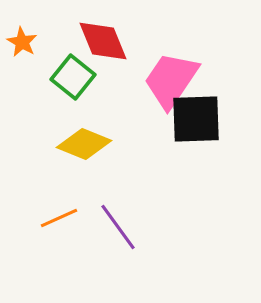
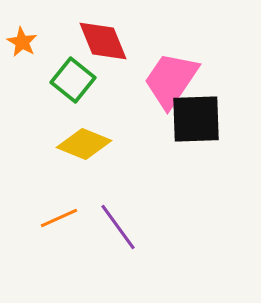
green square: moved 3 px down
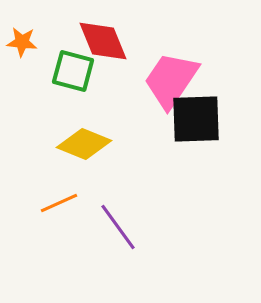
orange star: rotated 24 degrees counterclockwise
green square: moved 9 px up; rotated 24 degrees counterclockwise
orange line: moved 15 px up
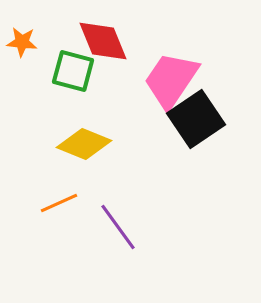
black square: rotated 32 degrees counterclockwise
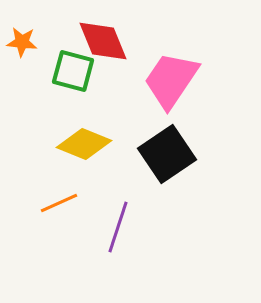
black square: moved 29 px left, 35 px down
purple line: rotated 54 degrees clockwise
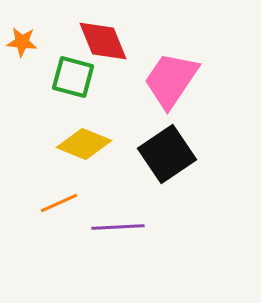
green square: moved 6 px down
purple line: rotated 69 degrees clockwise
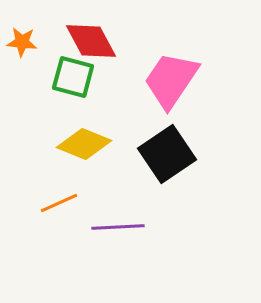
red diamond: moved 12 px left; rotated 6 degrees counterclockwise
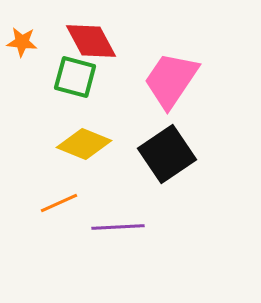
green square: moved 2 px right
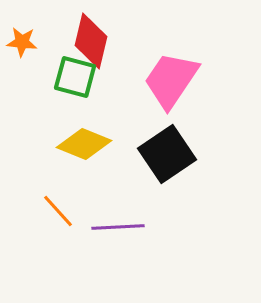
red diamond: rotated 42 degrees clockwise
orange line: moved 1 px left, 8 px down; rotated 72 degrees clockwise
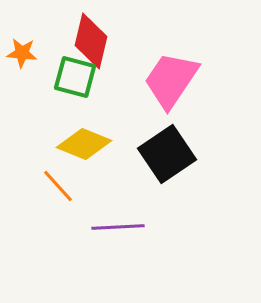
orange star: moved 11 px down
orange line: moved 25 px up
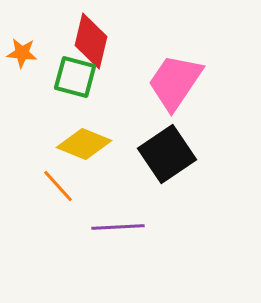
pink trapezoid: moved 4 px right, 2 px down
